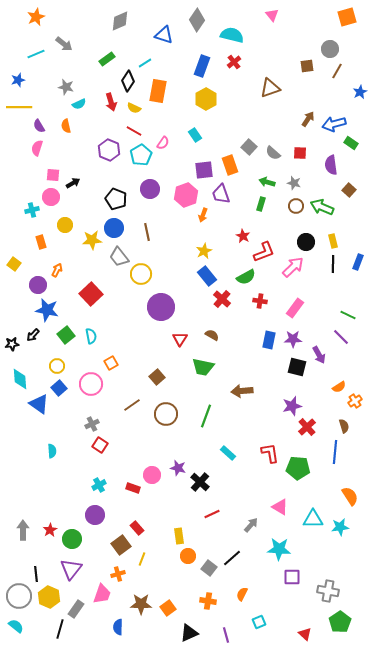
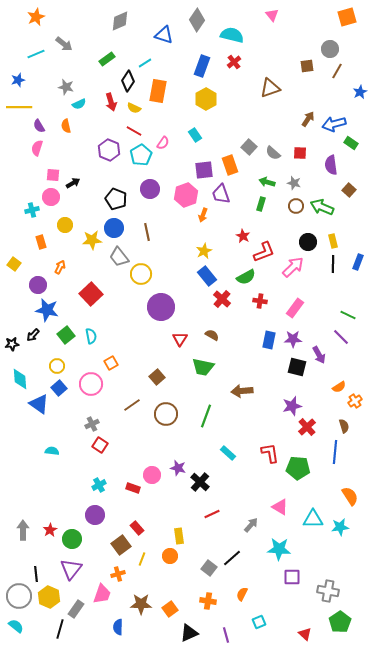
black circle at (306, 242): moved 2 px right
orange arrow at (57, 270): moved 3 px right, 3 px up
cyan semicircle at (52, 451): rotated 80 degrees counterclockwise
orange circle at (188, 556): moved 18 px left
orange square at (168, 608): moved 2 px right, 1 px down
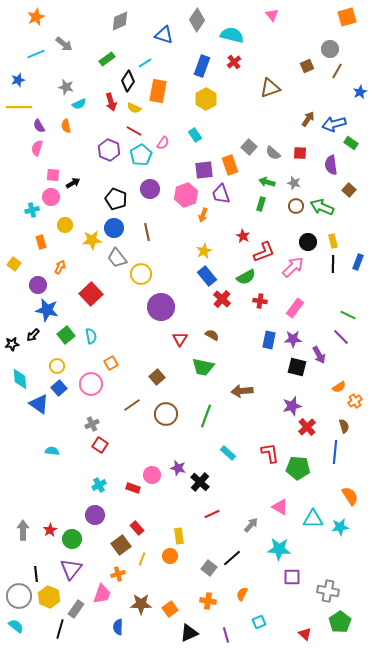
brown square at (307, 66): rotated 16 degrees counterclockwise
gray trapezoid at (119, 257): moved 2 px left, 1 px down
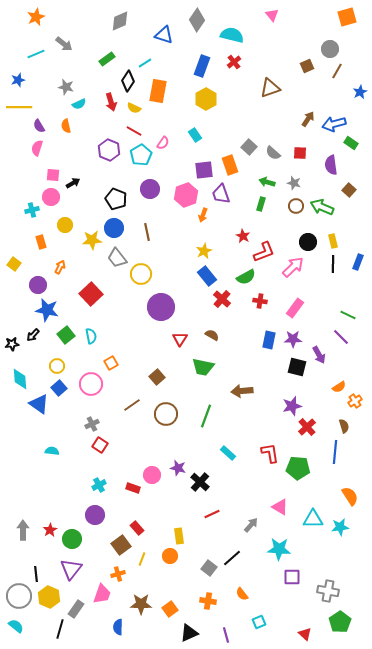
orange semicircle at (242, 594): rotated 64 degrees counterclockwise
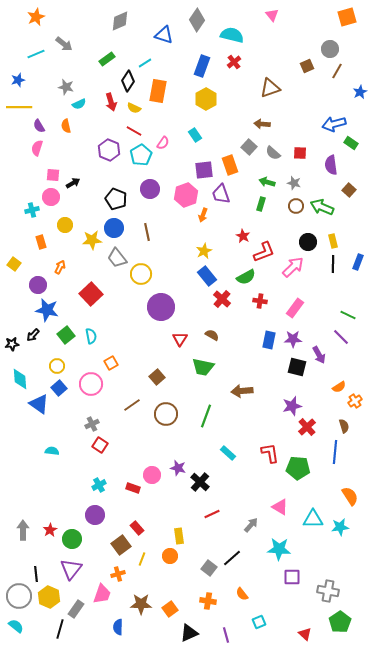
brown arrow at (308, 119): moved 46 px left, 5 px down; rotated 119 degrees counterclockwise
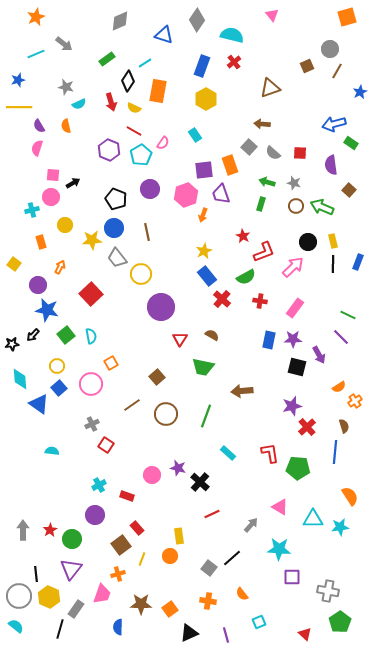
red square at (100, 445): moved 6 px right
red rectangle at (133, 488): moved 6 px left, 8 px down
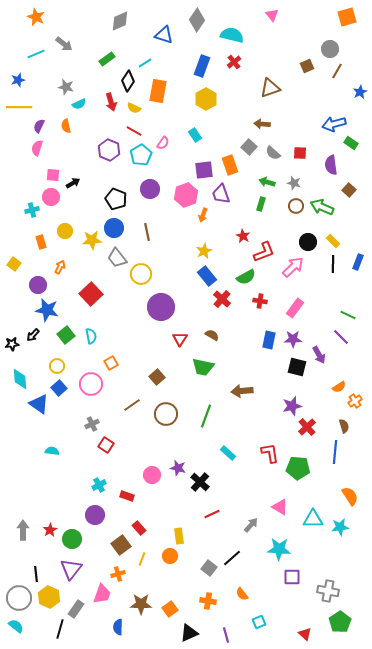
orange star at (36, 17): rotated 24 degrees counterclockwise
purple semicircle at (39, 126): rotated 56 degrees clockwise
yellow circle at (65, 225): moved 6 px down
yellow rectangle at (333, 241): rotated 32 degrees counterclockwise
red rectangle at (137, 528): moved 2 px right
gray circle at (19, 596): moved 2 px down
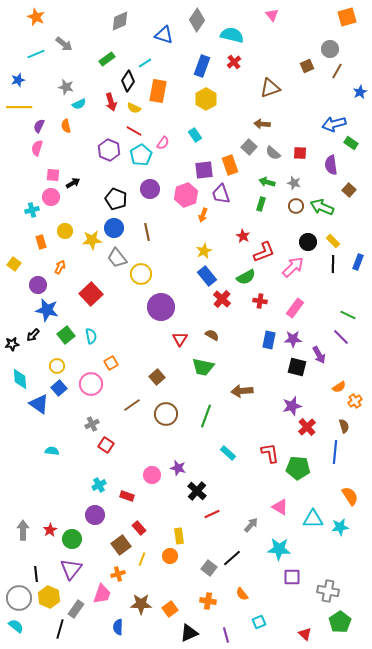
black cross at (200, 482): moved 3 px left, 9 px down
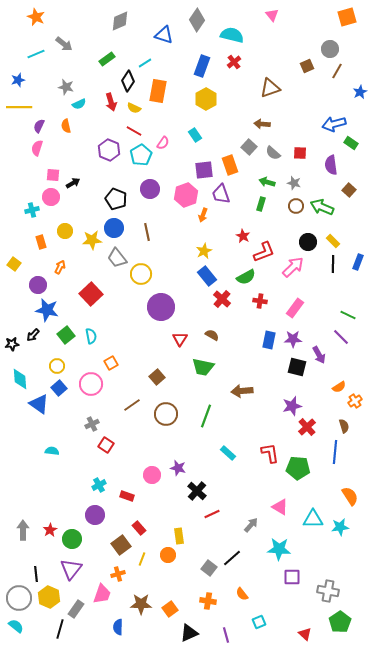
orange circle at (170, 556): moved 2 px left, 1 px up
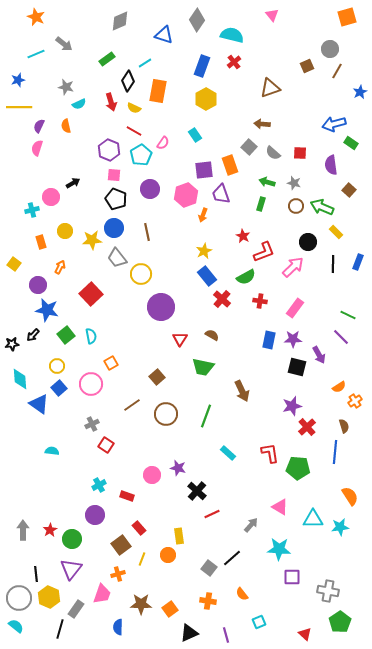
pink square at (53, 175): moved 61 px right
yellow rectangle at (333, 241): moved 3 px right, 9 px up
brown arrow at (242, 391): rotated 110 degrees counterclockwise
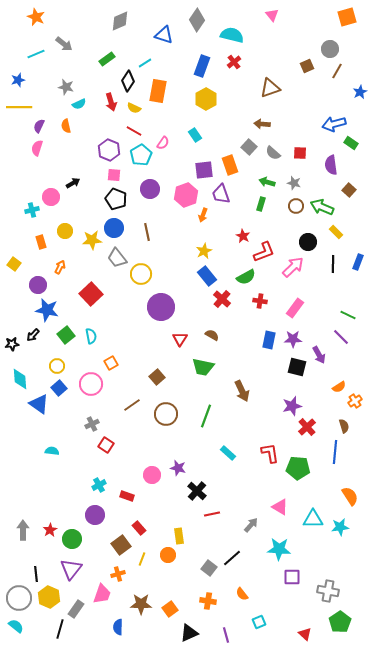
red line at (212, 514): rotated 14 degrees clockwise
